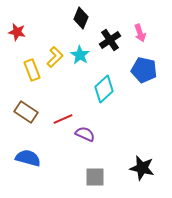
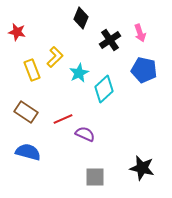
cyan star: moved 1 px left, 18 px down; rotated 12 degrees clockwise
blue semicircle: moved 6 px up
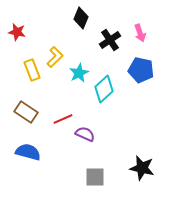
blue pentagon: moved 3 px left
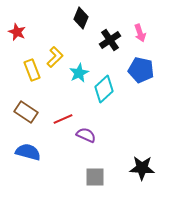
red star: rotated 12 degrees clockwise
purple semicircle: moved 1 px right, 1 px down
black star: rotated 10 degrees counterclockwise
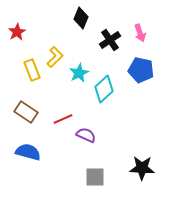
red star: rotated 18 degrees clockwise
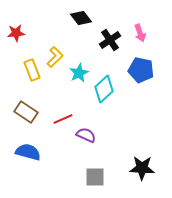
black diamond: rotated 60 degrees counterclockwise
red star: moved 1 px left, 1 px down; rotated 24 degrees clockwise
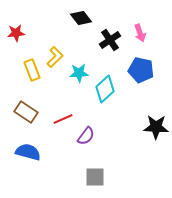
cyan star: rotated 24 degrees clockwise
cyan diamond: moved 1 px right
purple semicircle: moved 1 px down; rotated 102 degrees clockwise
black star: moved 14 px right, 41 px up
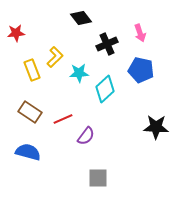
black cross: moved 3 px left, 4 px down; rotated 10 degrees clockwise
brown rectangle: moved 4 px right
gray square: moved 3 px right, 1 px down
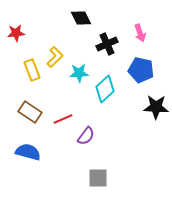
black diamond: rotated 10 degrees clockwise
black star: moved 20 px up
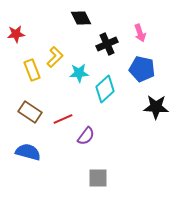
red star: moved 1 px down
blue pentagon: moved 1 px right, 1 px up
